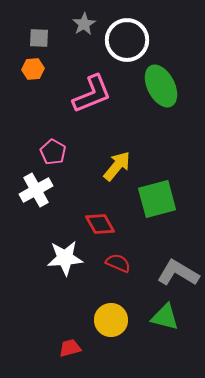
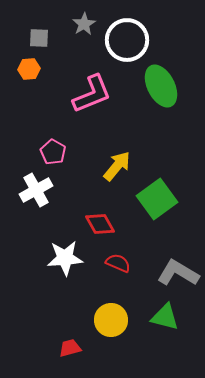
orange hexagon: moved 4 px left
green square: rotated 21 degrees counterclockwise
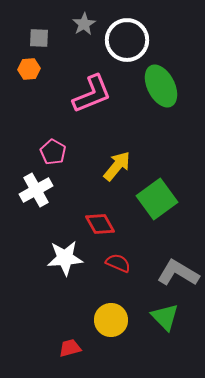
green triangle: rotated 32 degrees clockwise
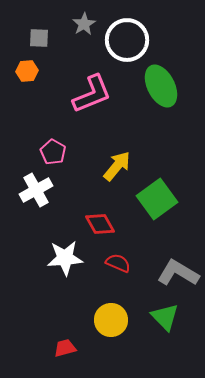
orange hexagon: moved 2 px left, 2 px down
red trapezoid: moved 5 px left
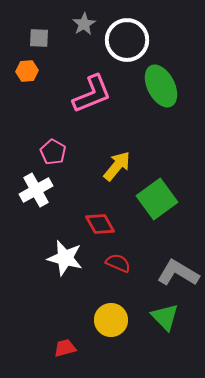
white star: rotated 18 degrees clockwise
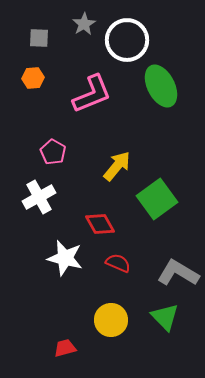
orange hexagon: moved 6 px right, 7 px down
white cross: moved 3 px right, 7 px down
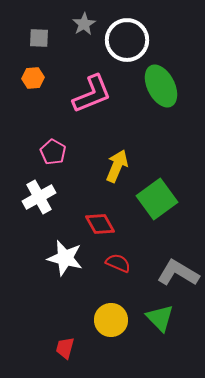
yellow arrow: rotated 16 degrees counterclockwise
green triangle: moved 5 px left, 1 px down
red trapezoid: rotated 60 degrees counterclockwise
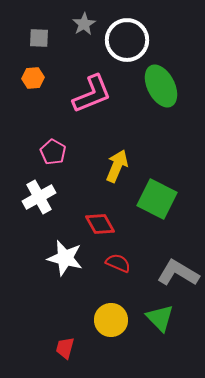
green square: rotated 27 degrees counterclockwise
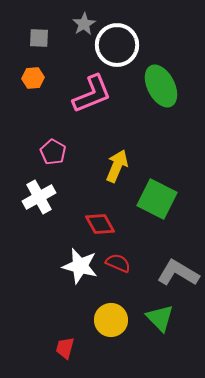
white circle: moved 10 px left, 5 px down
white star: moved 15 px right, 8 px down
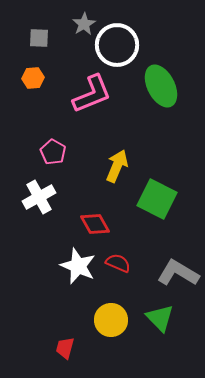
red diamond: moved 5 px left
white star: moved 2 px left; rotated 9 degrees clockwise
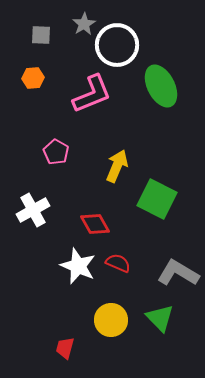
gray square: moved 2 px right, 3 px up
pink pentagon: moved 3 px right
white cross: moved 6 px left, 13 px down
